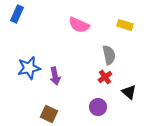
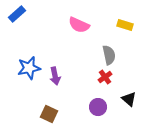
blue rectangle: rotated 24 degrees clockwise
black triangle: moved 7 px down
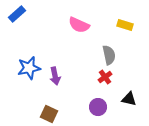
black triangle: rotated 28 degrees counterclockwise
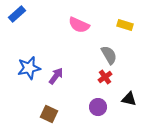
gray semicircle: rotated 18 degrees counterclockwise
purple arrow: moved 1 px right; rotated 132 degrees counterclockwise
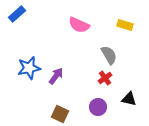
red cross: moved 1 px down
brown square: moved 11 px right
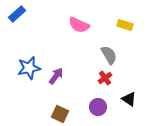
black triangle: rotated 21 degrees clockwise
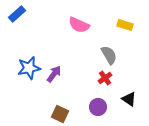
purple arrow: moved 2 px left, 2 px up
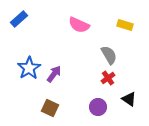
blue rectangle: moved 2 px right, 5 px down
blue star: rotated 20 degrees counterclockwise
red cross: moved 3 px right
brown square: moved 10 px left, 6 px up
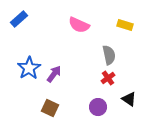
gray semicircle: rotated 18 degrees clockwise
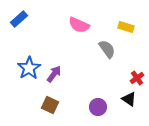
yellow rectangle: moved 1 px right, 2 px down
gray semicircle: moved 2 px left, 6 px up; rotated 24 degrees counterclockwise
red cross: moved 29 px right
brown square: moved 3 px up
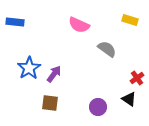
blue rectangle: moved 4 px left, 3 px down; rotated 48 degrees clockwise
yellow rectangle: moved 4 px right, 7 px up
gray semicircle: rotated 18 degrees counterclockwise
brown square: moved 2 px up; rotated 18 degrees counterclockwise
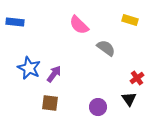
pink semicircle: rotated 20 degrees clockwise
gray semicircle: moved 1 px left, 1 px up
blue star: rotated 15 degrees counterclockwise
black triangle: rotated 21 degrees clockwise
